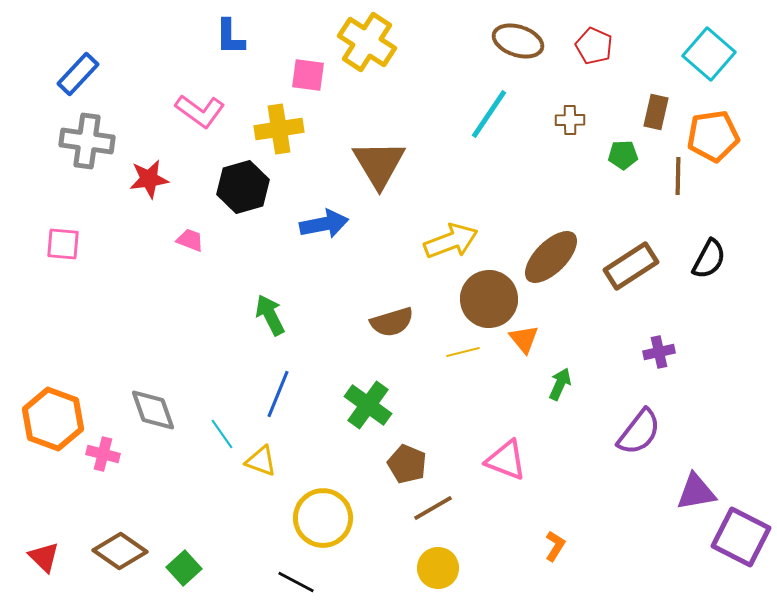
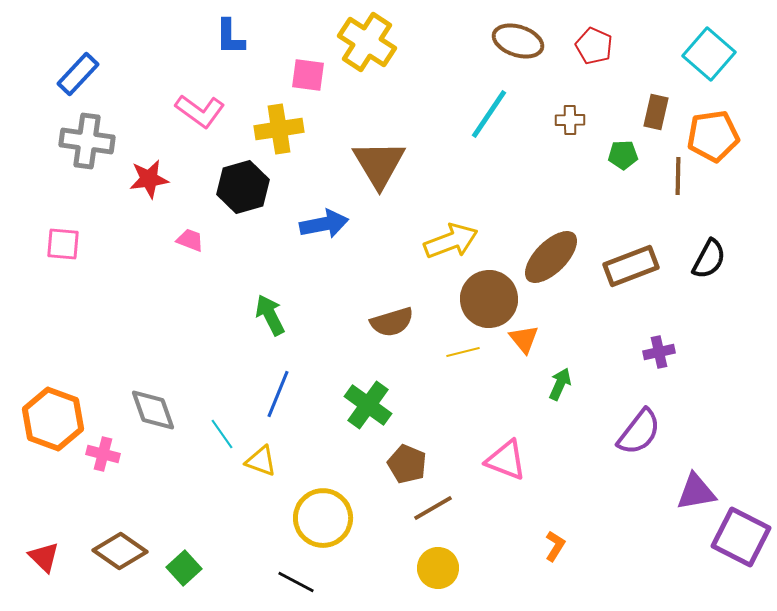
brown rectangle at (631, 266): rotated 12 degrees clockwise
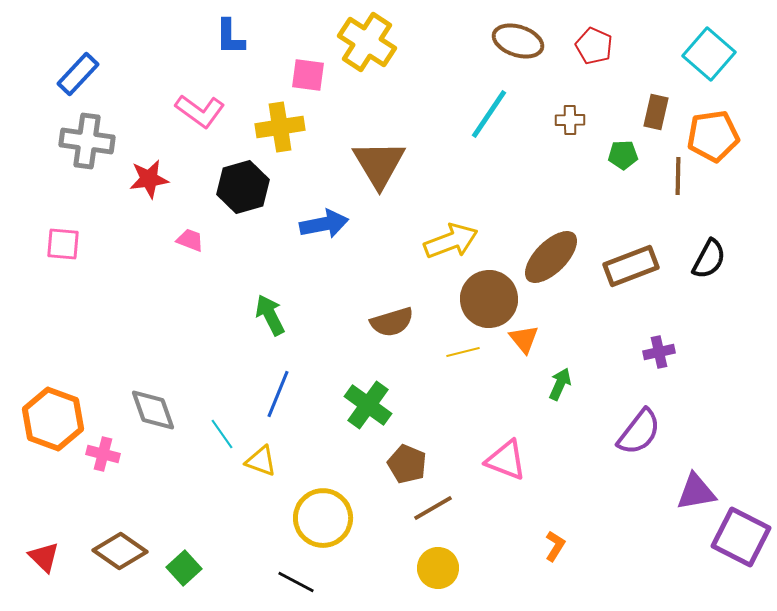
yellow cross at (279, 129): moved 1 px right, 2 px up
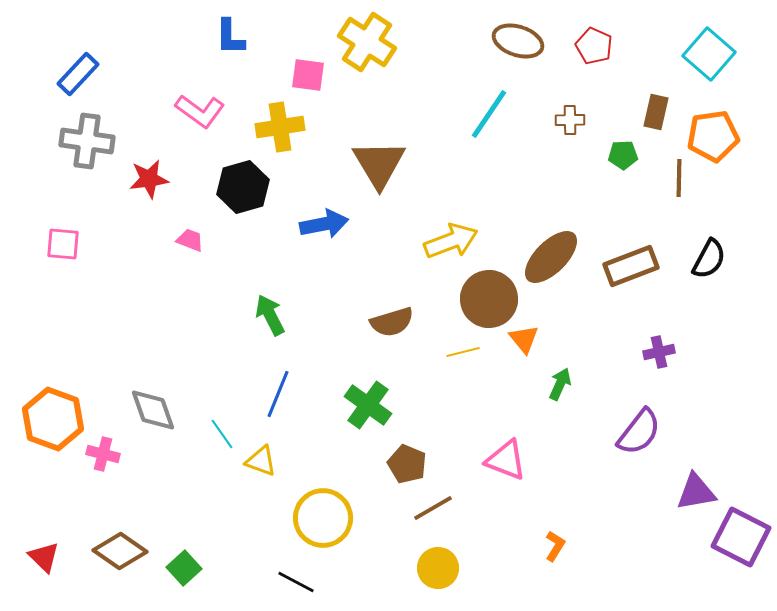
brown line at (678, 176): moved 1 px right, 2 px down
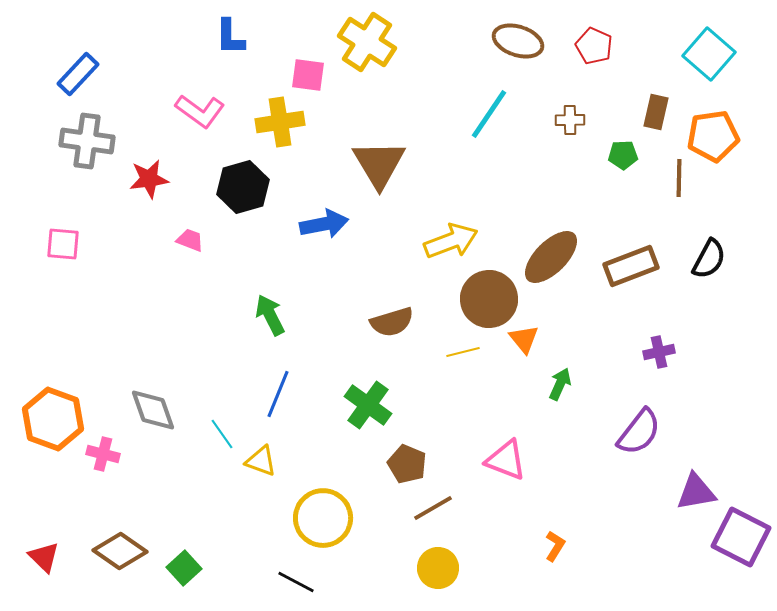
yellow cross at (280, 127): moved 5 px up
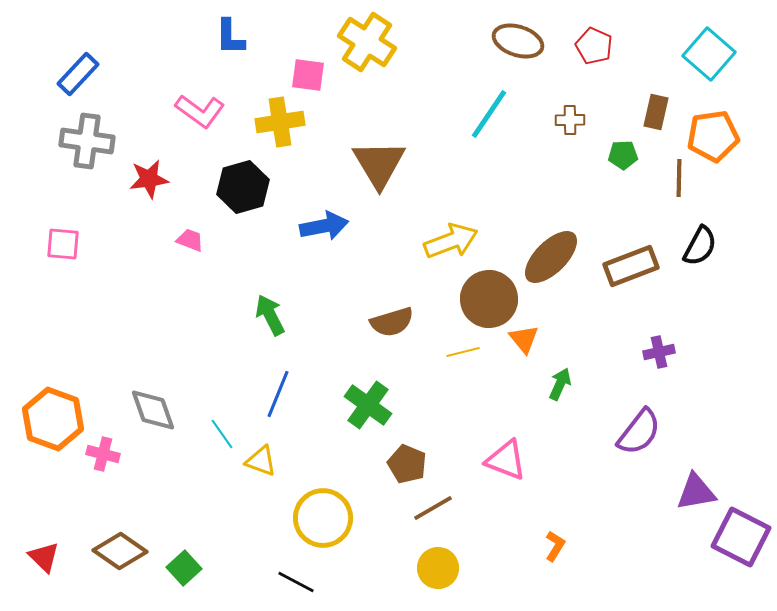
blue arrow at (324, 224): moved 2 px down
black semicircle at (709, 259): moved 9 px left, 13 px up
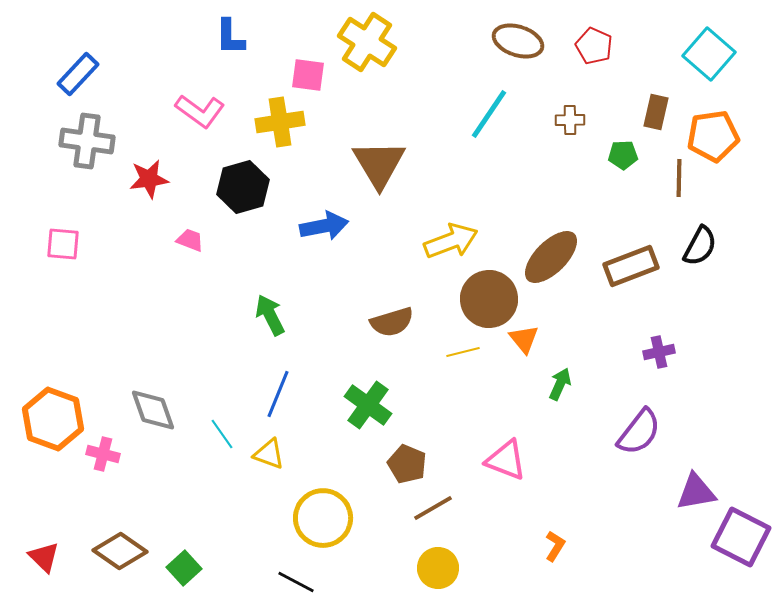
yellow triangle at (261, 461): moved 8 px right, 7 px up
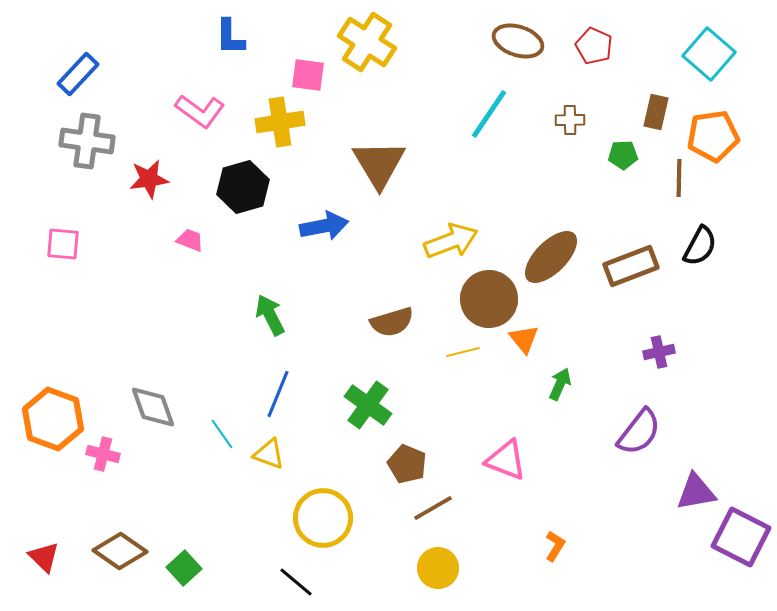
gray diamond at (153, 410): moved 3 px up
black line at (296, 582): rotated 12 degrees clockwise
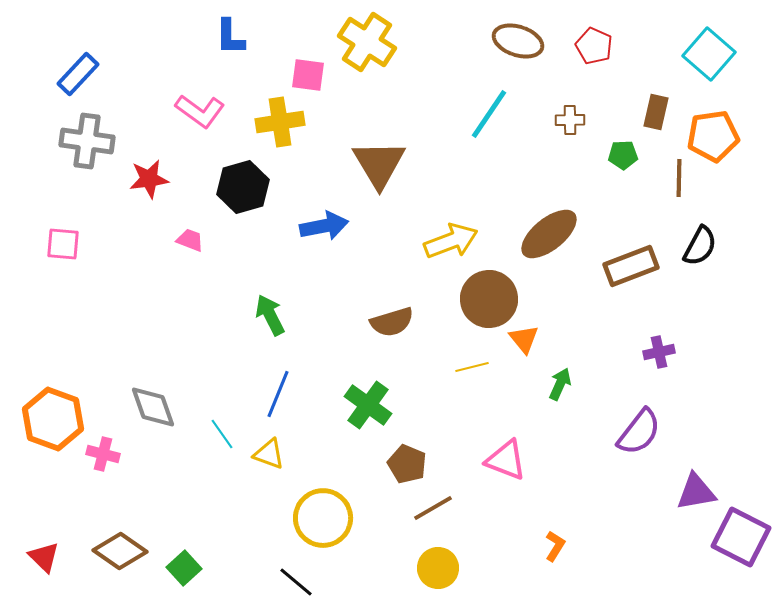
brown ellipse at (551, 257): moved 2 px left, 23 px up; rotated 6 degrees clockwise
yellow line at (463, 352): moved 9 px right, 15 px down
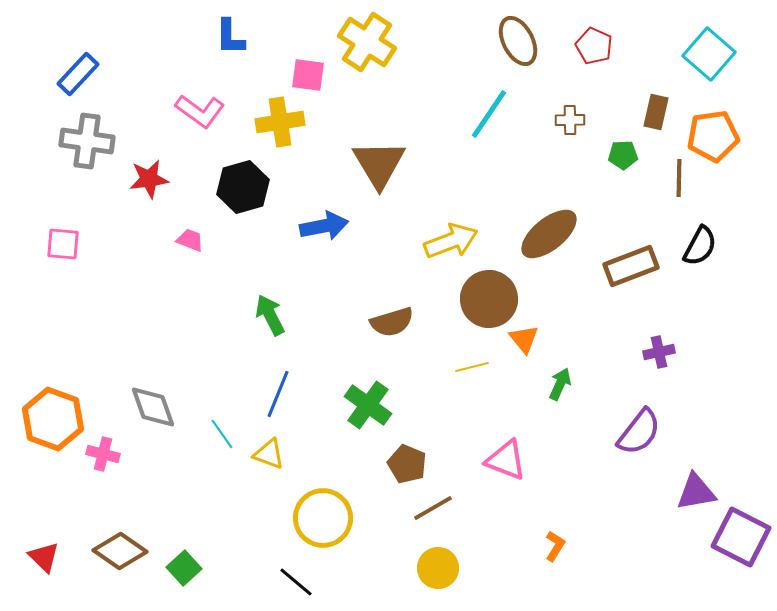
brown ellipse at (518, 41): rotated 45 degrees clockwise
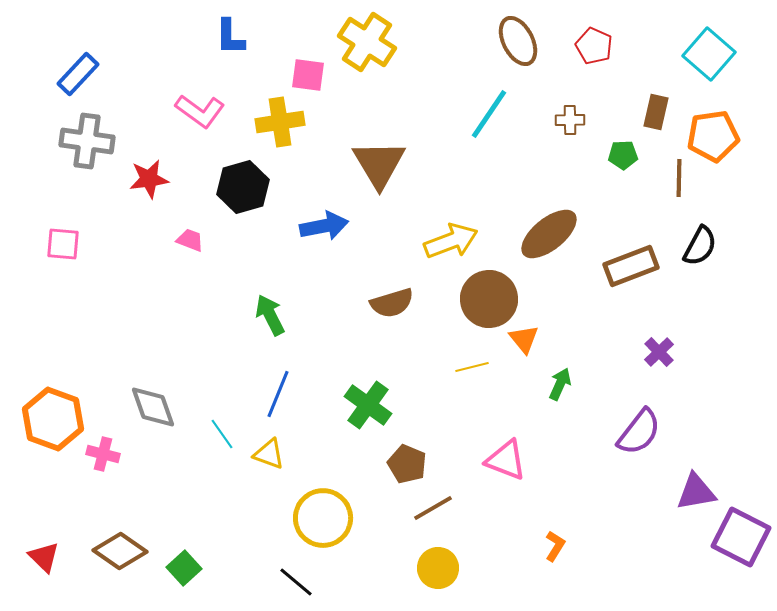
brown semicircle at (392, 322): moved 19 px up
purple cross at (659, 352): rotated 32 degrees counterclockwise
